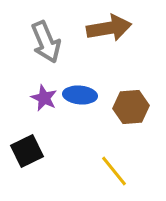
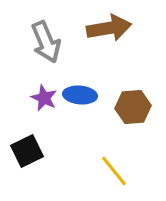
brown hexagon: moved 2 px right
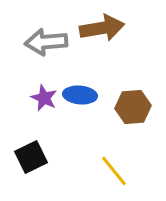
brown arrow: moved 7 px left
gray arrow: rotated 108 degrees clockwise
black square: moved 4 px right, 6 px down
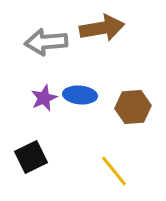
purple star: rotated 24 degrees clockwise
